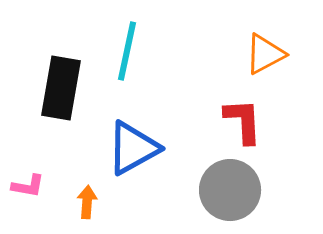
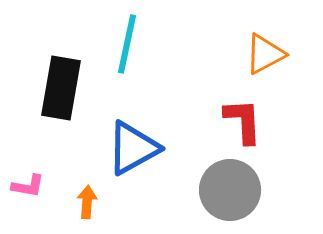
cyan line: moved 7 px up
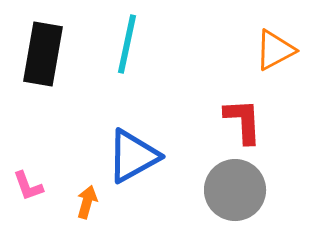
orange triangle: moved 10 px right, 4 px up
black rectangle: moved 18 px left, 34 px up
blue triangle: moved 8 px down
pink L-shape: rotated 60 degrees clockwise
gray circle: moved 5 px right
orange arrow: rotated 12 degrees clockwise
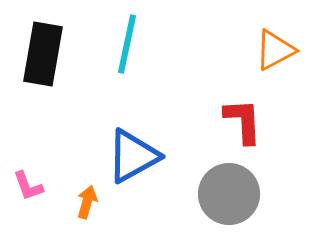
gray circle: moved 6 px left, 4 px down
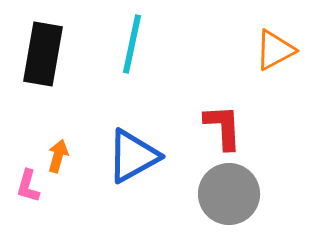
cyan line: moved 5 px right
red L-shape: moved 20 px left, 6 px down
pink L-shape: rotated 36 degrees clockwise
orange arrow: moved 29 px left, 46 px up
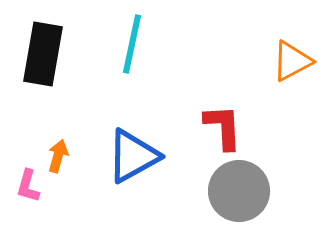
orange triangle: moved 17 px right, 11 px down
gray circle: moved 10 px right, 3 px up
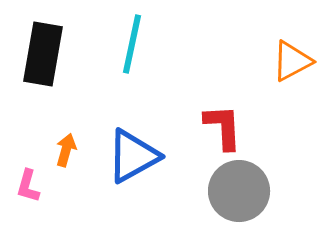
orange arrow: moved 8 px right, 6 px up
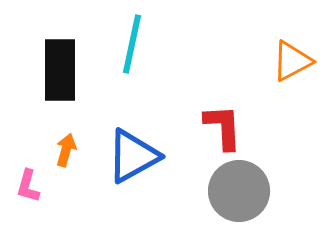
black rectangle: moved 17 px right, 16 px down; rotated 10 degrees counterclockwise
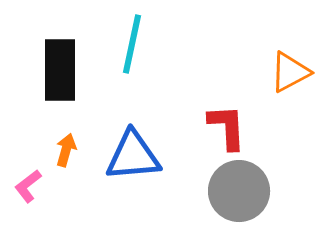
orange triangle: moved 2 px left, 11 px down
red L-shape: moved 4 px right
blue triangle: rotated 24 degrees clockwise
pink L-shape: rotated 36 degrees clockwise
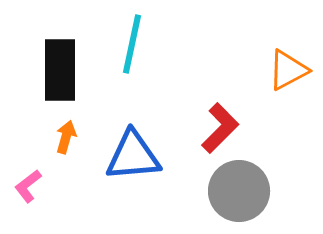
orange triangle: moved 2 px left, 2 px up
red L-shape: moved 7 px left, 1 px down; rotated 48 degrees clockwise
orange arrow: moved 13 px up
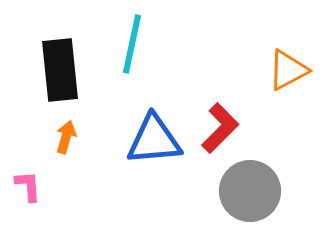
black rectangle: rotated 6 degrees counterclockwise
blue triangle: moved 21 px right, 16 px up
pink L-shape: rotated 124 degrees clockwise
gray circle: moved 11 px right
